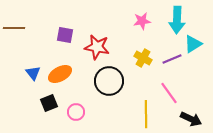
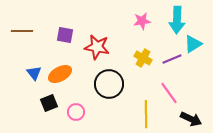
brown line: moved 8 px right, 3 px down
blue triangle: moved 1 px right
black circle: moved 3 px down
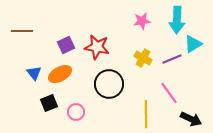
purple square: moved 1 px right, 10 px down; rotated 36 degrees counterclockwise
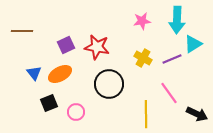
black arrow: moved 6 px right, 5 px up
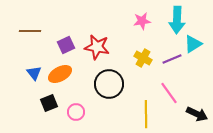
brown line: moved 8 px right
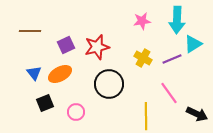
red star: rotated 25 degrees counterclockwise
black square: moved 4 px left
yellow line: moved 2 px down
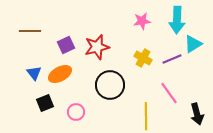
black circle: moved 1 px right, 1 px down
black arrow: rotated 50 degrees clockwise
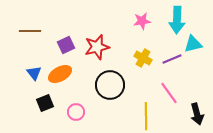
cyan triangle: rotated 18 degrees clockwise
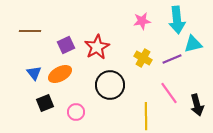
cyan arrow: rotated 8 degrees counterclockwise
red star: rotated 15 degrees counterclockwise
black arrow: moved 9 px up
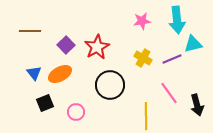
purple square: rotated 18 degrees counterclockwise
